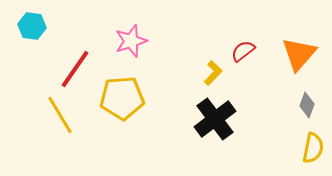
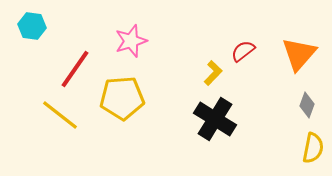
yellow line: rotated 21 degrees counterclockwise
black cross: rotated 21 degrees counterclockwise
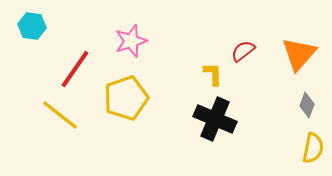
yellow L-shape: moved 1 px down; rotated 45 degrees counterclockwise
yellow pentagon: moved 4 px right; rotated 15 degrees counterclockwise
black cross: rotated 9 degrees counterclockwise
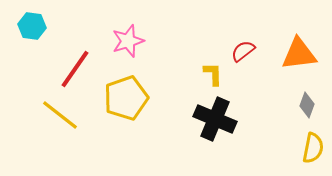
pink star: moved 3 px left
orange triangle: rotated 42 degrees clockwise
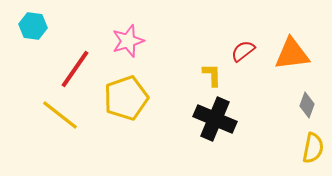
cyan hexagon: moved 1 px right
orange triangle: moved 7 px left
yellow L-shape: moved 1 px left, 1 px down
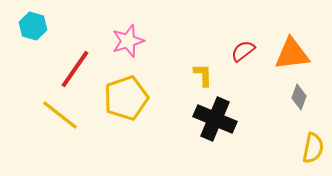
cyan hexagon: rotated 8 degrees clockwise
yellow L-shape: moved 9 px left
gray diamond: moved 8 px left, 8 px up
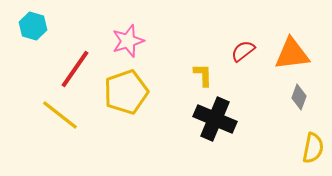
yellow pentagon: moved 6 px up
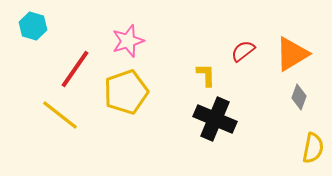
orange triangle: rotated 24 degrees counterclockwise
yellow L-shape: moved 3 px right
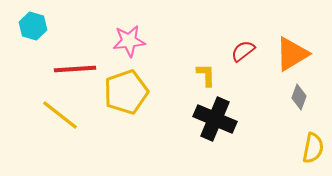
pink star: moved 1 px right; rotated 12 degrees clockwise
red line: rotated 51 degrees clockwise
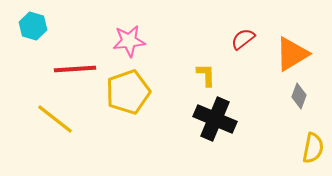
red semicircle: moved 12 px up
yellow pentagon: moved 2 px right
gray diamond: moved 1 px up
yellow line: moved 5 px left, 4 px down
